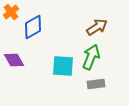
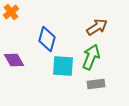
blue diamond: moved 14 px right, 12 px down; rotated 45 degrees counterclockwise
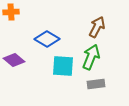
orange cross: rotated 35 degrees clockwise
brown arrow: rotated 30 degrees counterclockwise
blue diamond: rotated 75 degrees counterclockwise
purple diamond: rotated 20 degrees counterclockwise
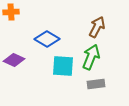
purple diamond: rotated 15 degrees counterclockwise
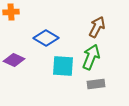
blue diamond: moved 1 px left, 1 px up
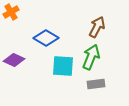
orange cross: rotated 28 degrees counterclockwise
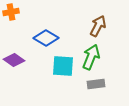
orange cross: rotated 21 degrees clockwise
brown arrow: moved 1 px right, 1 px up
purple diamond: rotated 10 degrees clockwise
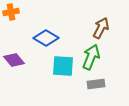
brown arrow: moved 3 px right, 2 px down
purple diamond: rotated 15 degrees clockwise
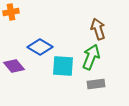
brown arrow: moved 3 px left, 1 px down; rotated 45 degrees counterclockwise
blue diamond: moved 6 px left, 9 px down
purple diamond: moved 6 px down
